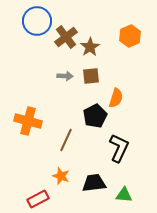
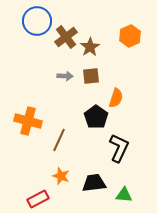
black pentagon: moved 1 px right, 1 px down; rotated 10 degrees counterclockwise
brown line: moved 7 px left
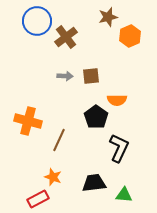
brown star: moved 18 px right, 30 px up; rotated 18 degrees clockwise
orange semicircle: moved 1 px right, 2 px down; rotated 72 degrees clockwise
orange star: moved 8 px left, 1 px down
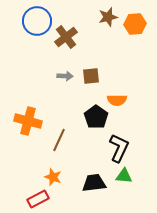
orange hexagon: moved 5 px right, 12 px up; rotated 20 degrees clockwise
green triangle: moved 19 px up
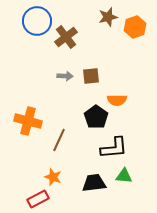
orange hexagon: moved 3 px down; rotated 15 degrees counterclockwise
black L-shape: moved 5 px left; rotated 60 degrees clockwise
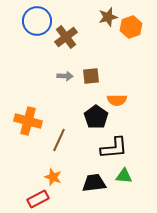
orange hexagon: moved 4 px left
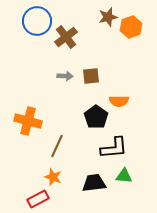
orange semicircle: moved 2 px right, 1 px down
brown line: moved 2 px left, 6 px down
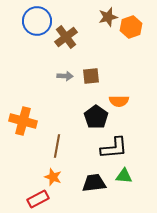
orange cross: moved 5 px left
brown line: rotated 15 degrees counterclockwise
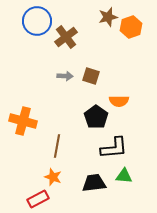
brown square: rotated 24 degrees clockwise
